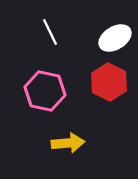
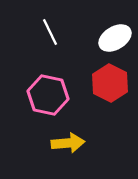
red hexagon: moved 1 px right, 1 px down
pink hexagon: moved 3 px right, 4 px down
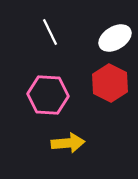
pink hexagon: rotated 9 degrees counterclockwise
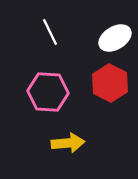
pink hexagon: moved 3 px up
